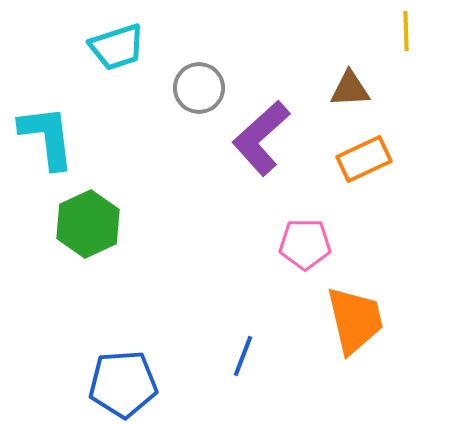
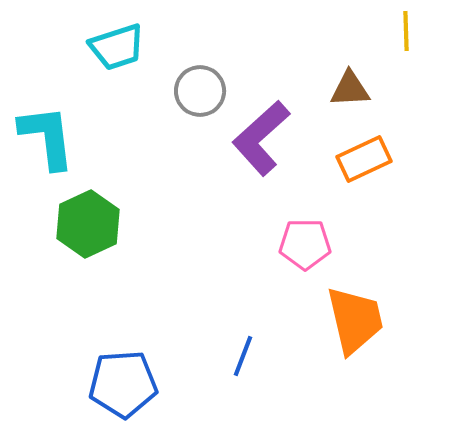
gray circle: moved 1 px right, 3 px down
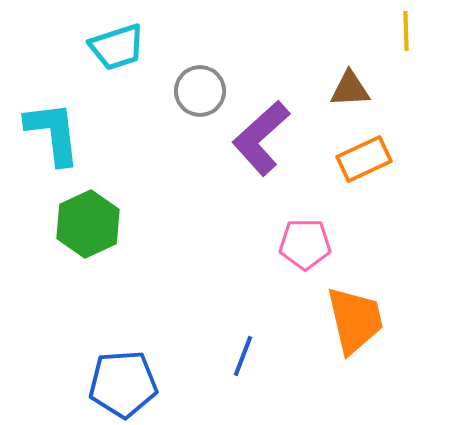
cyan L-shape: moved 6 px right, 4 px up
